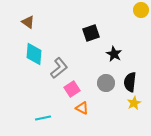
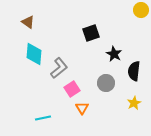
black semicircle: moved 4 px right, 11 px up
orange triangle: rotated 32 degrees clockwise
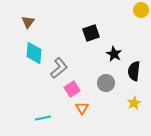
brown triangle: rotated 32 degrees clockwise
cyan diamond: moved 1 px up
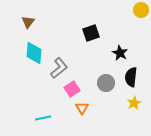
black star: moved 6 px right, 1 px up
black semicircle: moved 3 px left, 6 px down
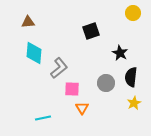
yellow circle: moved 8 px left, 3 px down
brown triangle: rotated 48 degrees clockwise
black square: moved 2 px up
pink square: rotated 35 degrees clockwise
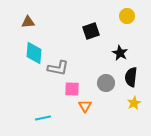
yellow circle: moved 6 px left, 3 px down
gray L-shape: moved 1 px left; rotated 50 degrees clockwise
orange triangle: moved 3 px right, 2 px up
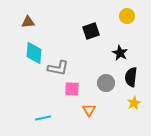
orange triangle: moved 4 px right, 4 px down
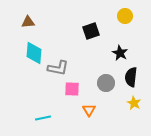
yellow circle: moved 2 px left
yellow star: rotated 16 degrees counterclockwise
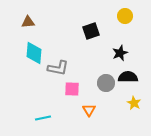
black star: rotated 21 degrees clockwise
black semicircle: moved 3 px left; rotated 84 degrees clockwise
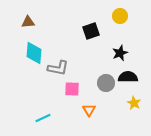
yellow circle: moved 5 px left
cyan line: rotated 14 degrees counterclockwise
